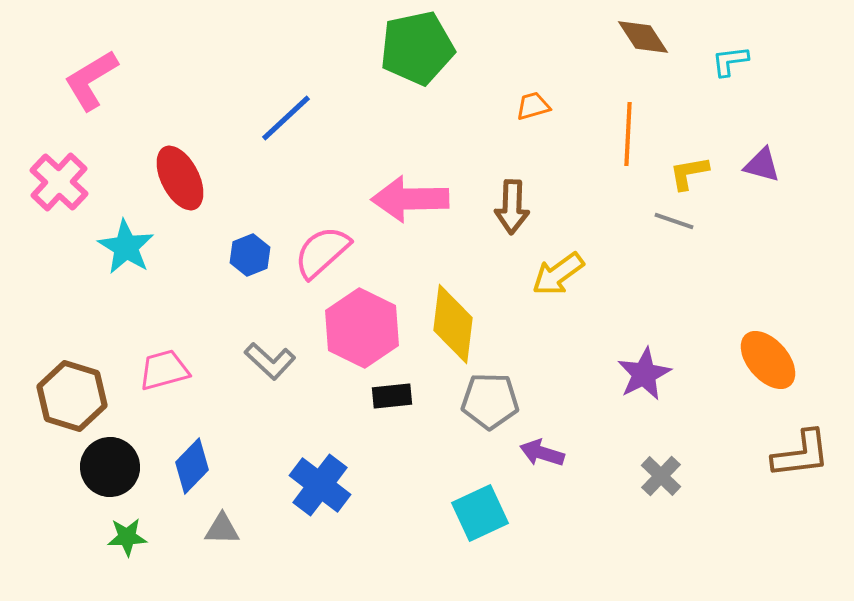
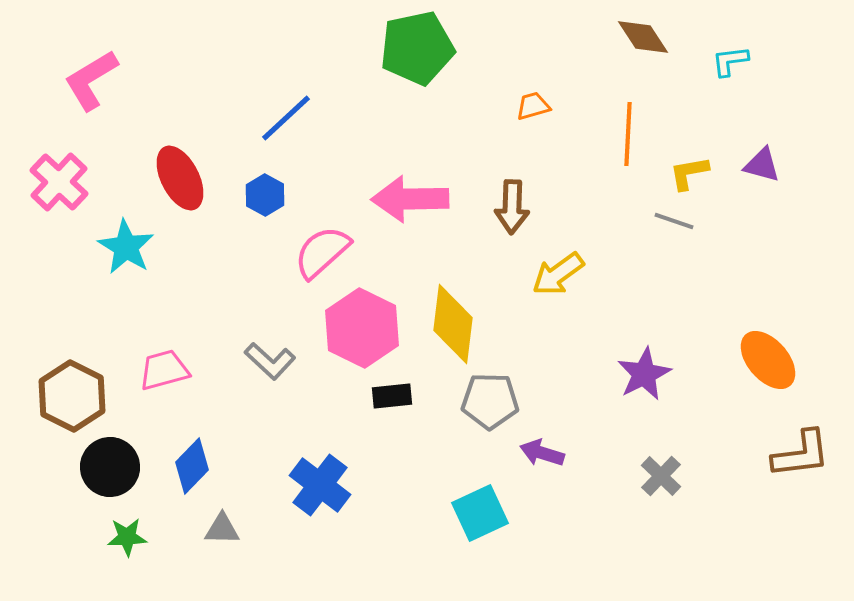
blue hexagon: moved 15 px right, 60 px up; rotated 9 degrees counterclockwise
brown hexagon: rotated 10 degrees clockwise
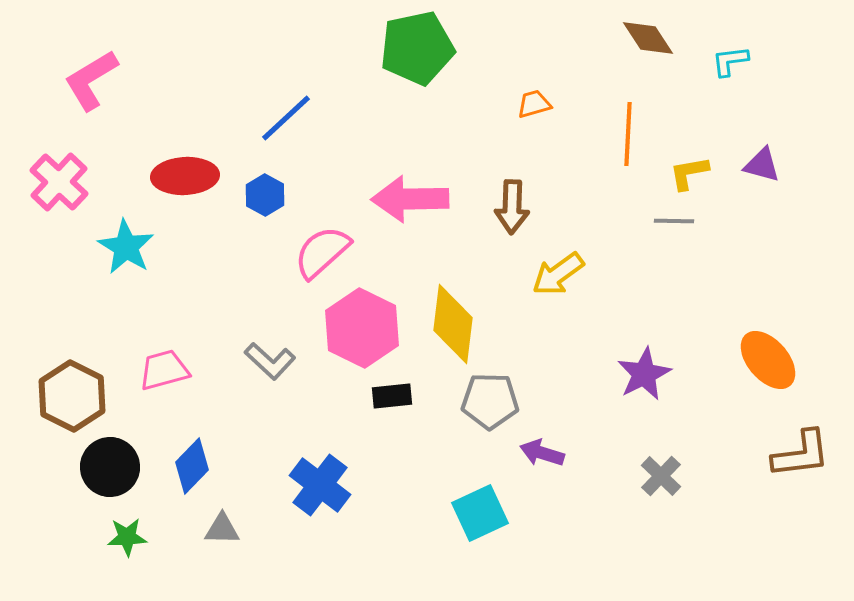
brown diamond: moved 5 px right, 1 px down
orange trapezoid: moved 1 px right, 2 px up
red ellipse: moved 5 px right, 2 px up; rotated 66 degrees counterclockwise
gray line: rotated 18 degrees counterclockwise
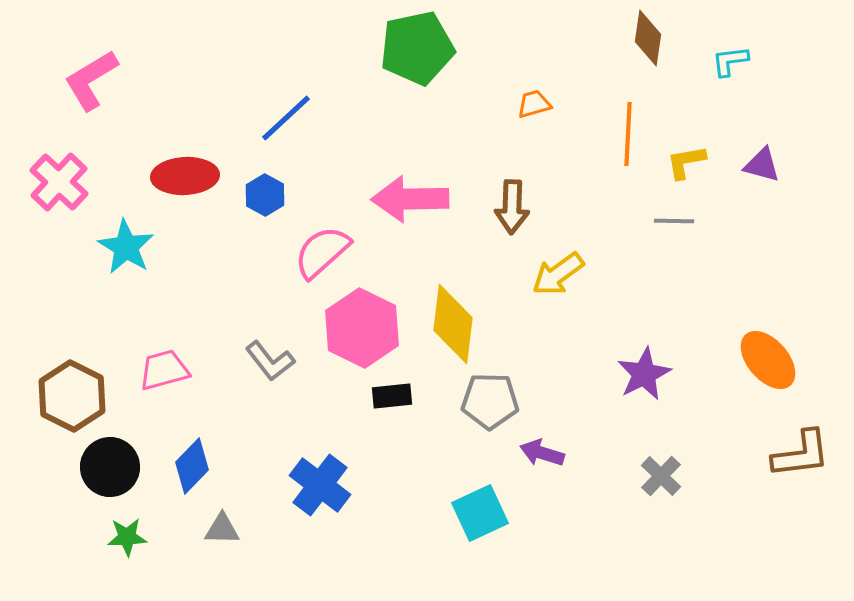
brown diamond: rotated 42 degrees clockwise
yellow L-shape: moved 3 px left, 11 px up
gray L-shape: rotated 9 degrees clockwise
